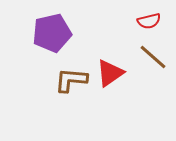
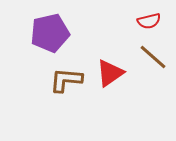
purple pentagon: moved 2 px left
brown L-shape: moved 5 px left
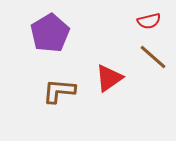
purple pentagon: rotated 18 degrees counterclockwise
red triangle: moved 1 px left, 5 px down
brown L-shape: moved 7 px left, 11 px down
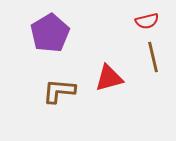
red semicircle: moved 2 px left
brown line: rotated 36 degrees clockwise
red triangle: rotated 20 degrees clockwise
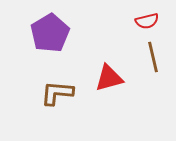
brown L-shape: moved 2 px left, 2 px down
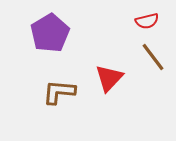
brown line: rotated 24 degrees counterclockwise
red triangle: rotated 32 degrees counterclockwise
brown L-shape: moved 2 px right, 1 px up
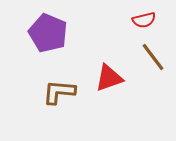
red semicircle: moved 3 px left, 1 px up
purple pentagon: moved 2 px left; rotated 18 degrees counterclockwise
red triangle: rotated 28 degrees clockwise
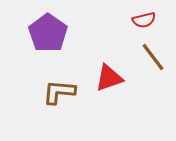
purple pentagon: rotated 12 degrees clockwise
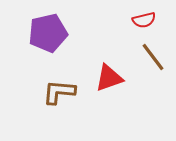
purple pentagon: rotated 24 degrees clockwise
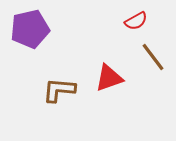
red semicircle: moved 8 px left, 1 px down; rotated 15 degrees counterclockwise
purple pentagon: moved 18 px left, 4 px up
brown L-shape: moved 2 px up
